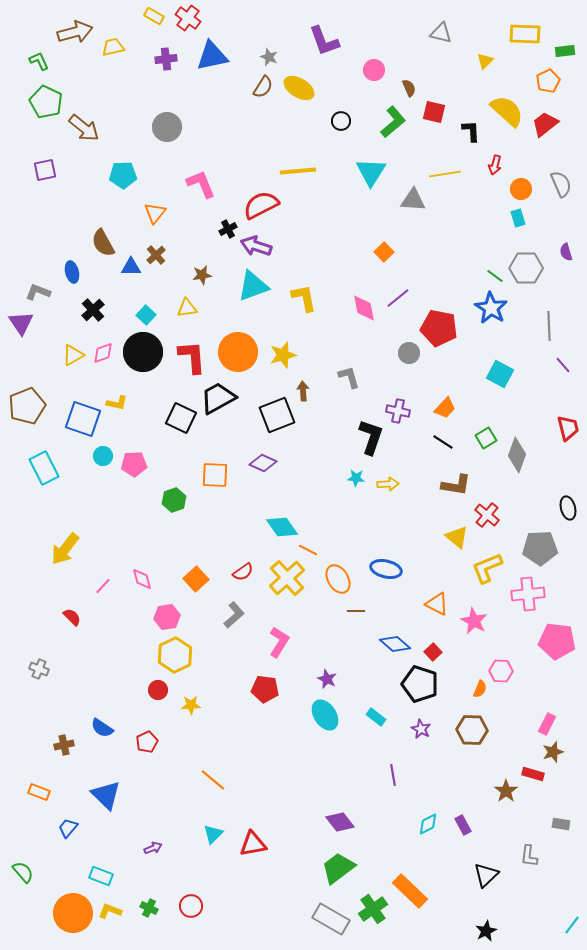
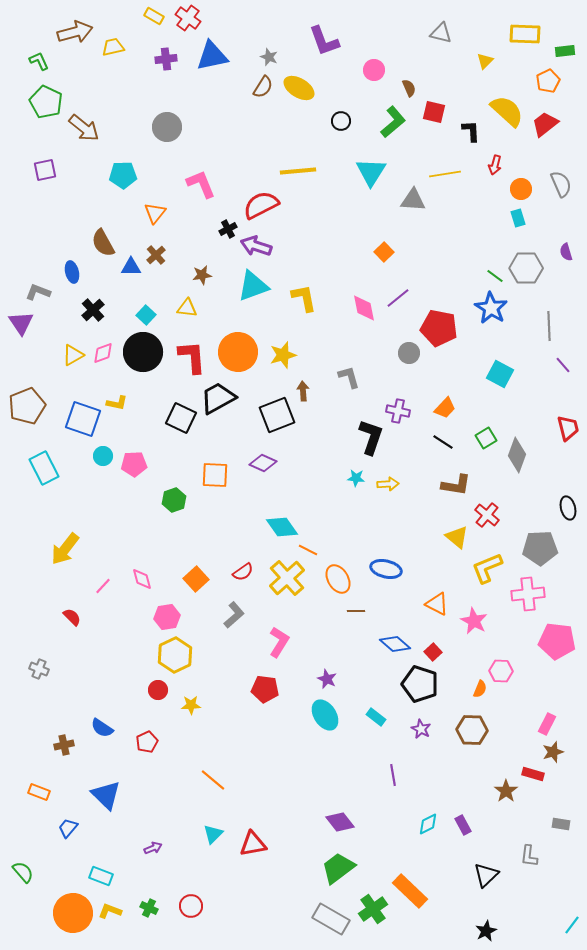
yellow triangle at (187, 308): rotated 15 degrees clockwise
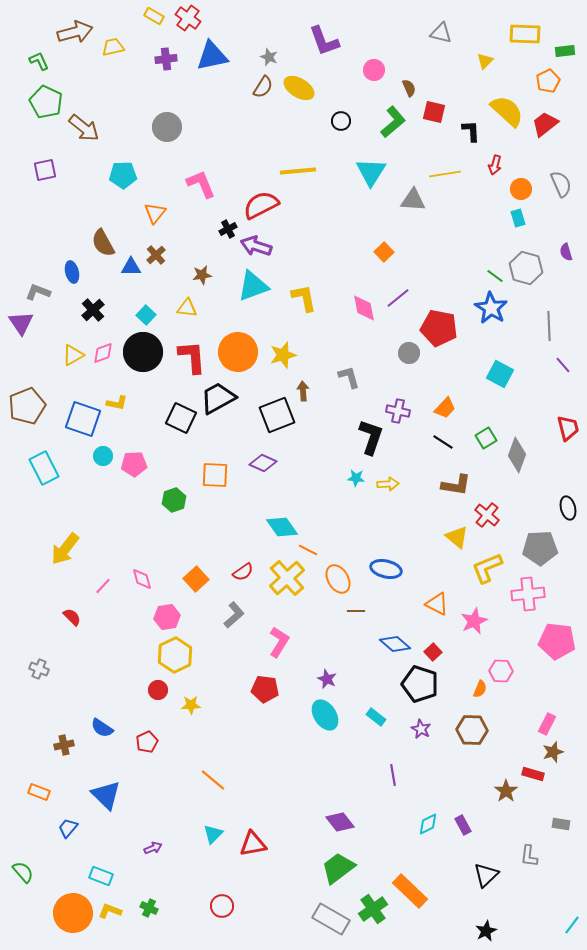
gray hexagon at (526, 268): rotated 16 degrees clockwise
pink star at (474, 621): rotated 20 degrees clockwise
red circle at (191, 906): moved 31 px right
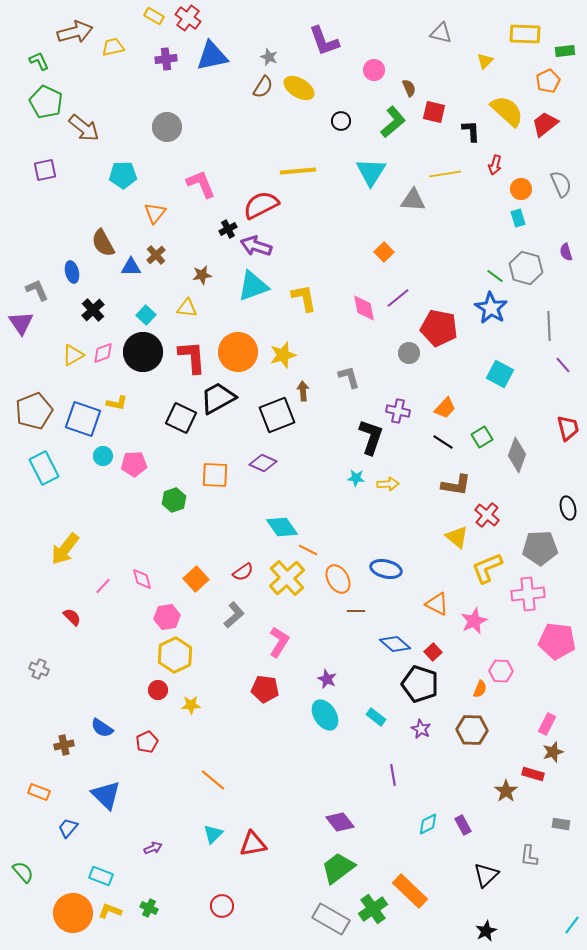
gray L-shape at (38, 292): moved 1 px left, 2 px up; rotated 45 degrees clockwise
brown pentagon at (27, 406): moved 7 px right, 5 px down
green square at (486, 438): moved 4 px left, 1 px up
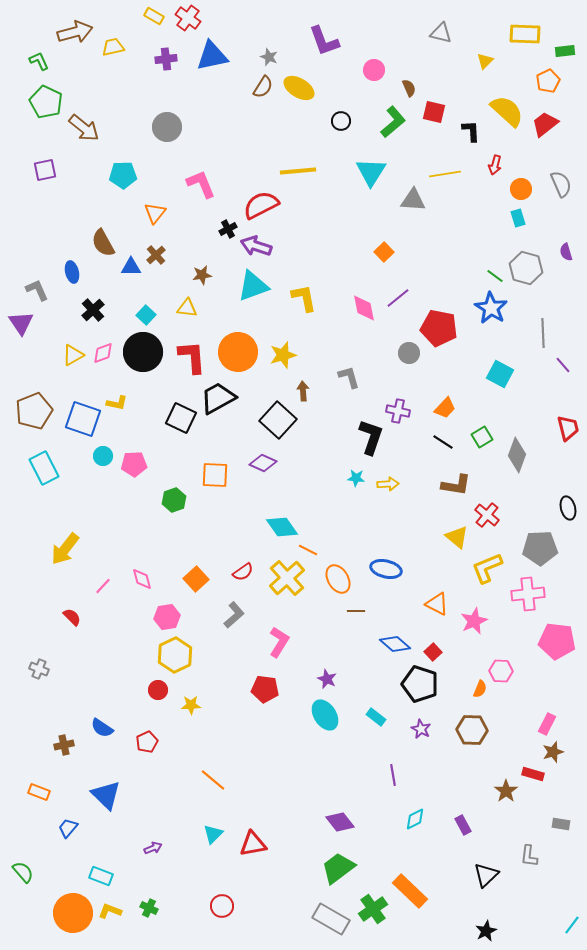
gray line at (549, 326): moved 6 px left, 7 px down
black square at (277, 415): moved 1 px right, 5 px down; rotated 27 degrees counterclockwise
cyan diamond at (428, 824): moved 13 px left, 5 px up
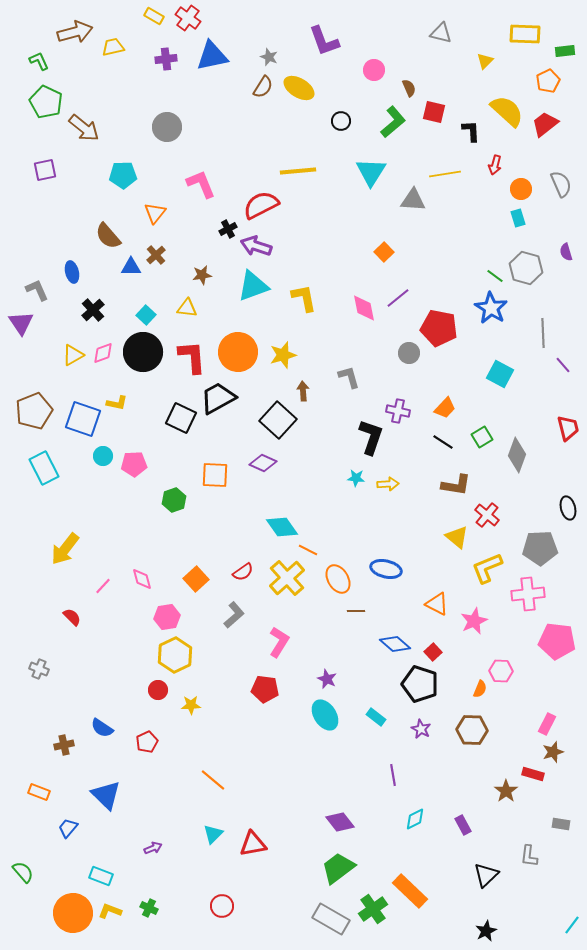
brown semicircle at (103, 243): moved 5 px right, 7 px up; rotated 12 degrees counterclockwise
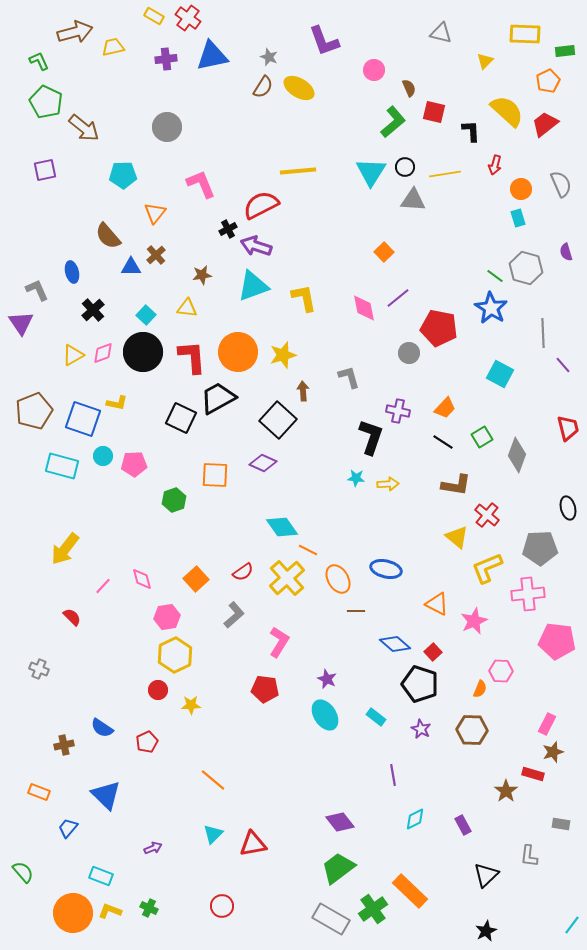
black circle at (341, 121): moved 64 px right, 46 px down
cyan rectangle at (44, 468): moved 18 px right, 2 px up; rotated 48 degrees counterclockwise
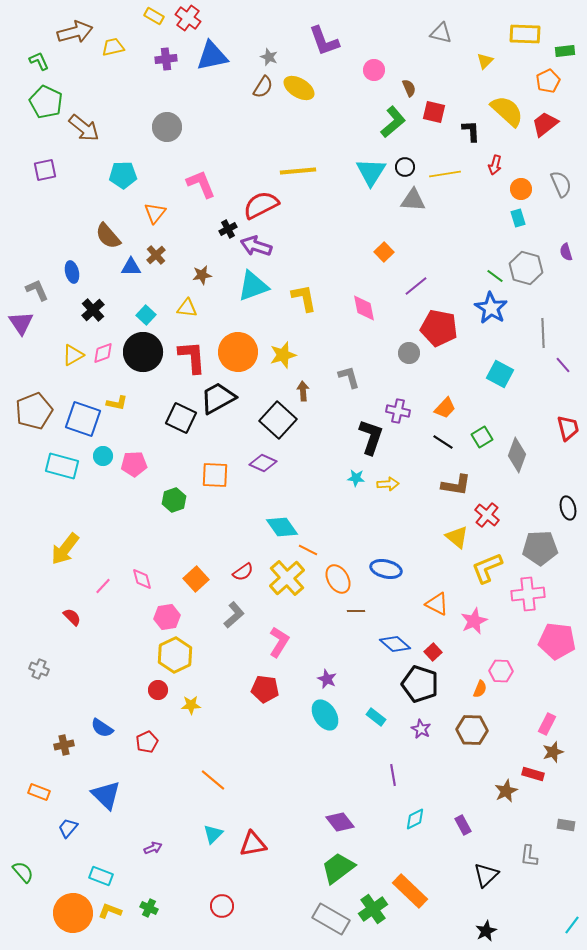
purple line at (398, 298): moved 18 px right, 12 px up
brown star at (506, 791): rotated 10 degrees clockwise
gray rectangle at (561, 824): moved 5 px right, 1 px down
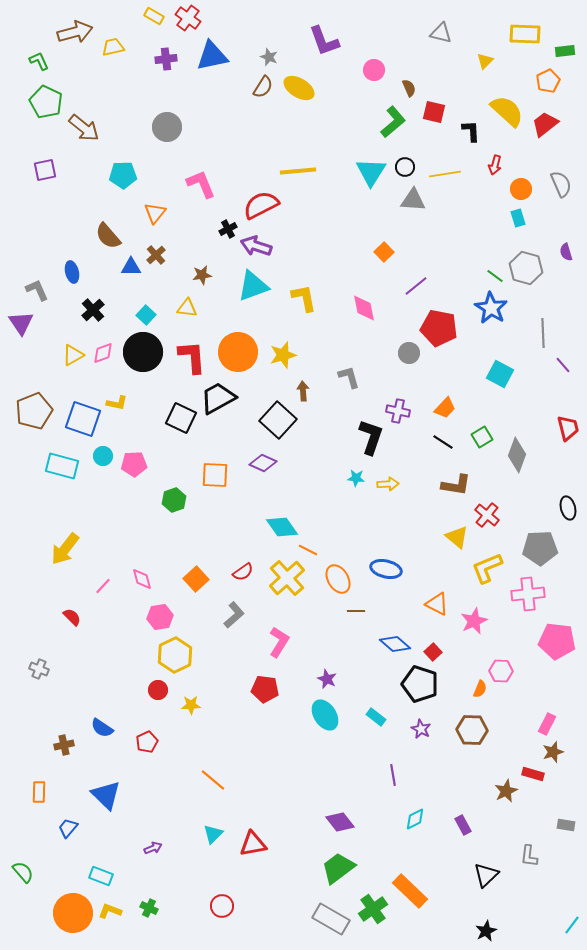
pink hexagon at (167, 617): moved 7 px left
orange rectangle at (39, 792): rotated 70 degrees clockwise
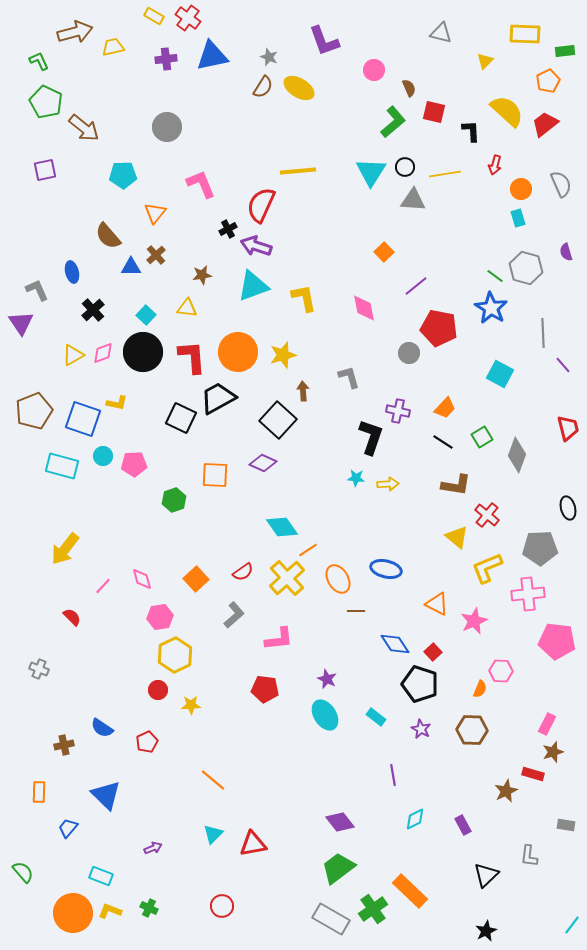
red semicircle at (261, 205): rotated 39 degrees counterclockwise
orange line at (308, 550): rotated 60 degrees counterclockwise
pink L-shape at (279, 642): moved 3 px up; rotated 52 degrees clockwise
blue diamond at (395, 644): rotated 16 degrees clockwise
